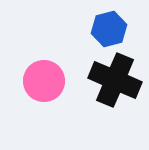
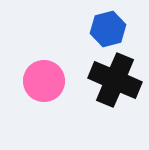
blue hexagon: moved 1 px left
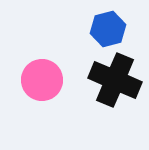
pink circle: moved 2 px left, 1 px up
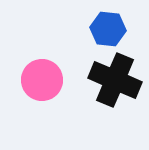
blue hexagon: rotated 20 degrees clockwise
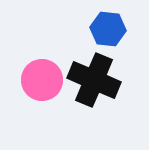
black cross: moved 21 px left
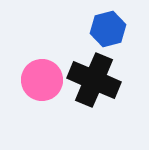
blue hexagon: rotated 20 degrees counterclockwise
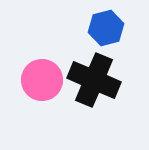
blue hexagon: moved 2 px left, 1 px up
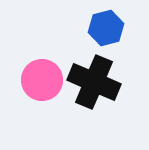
black cross: moved 2 px down
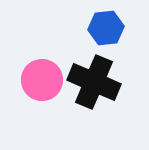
blue hexagon: rotated 8 degrees clockwise
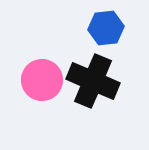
black cross: moved 1 px left, 1 px up
